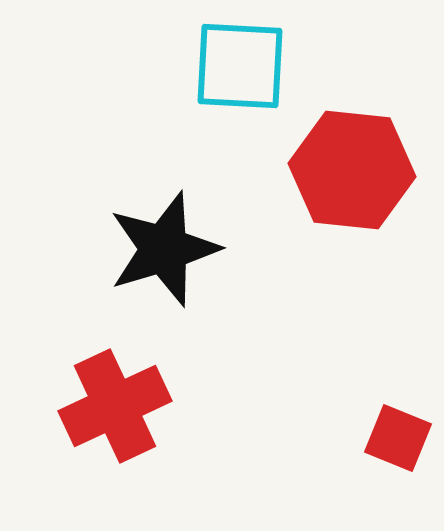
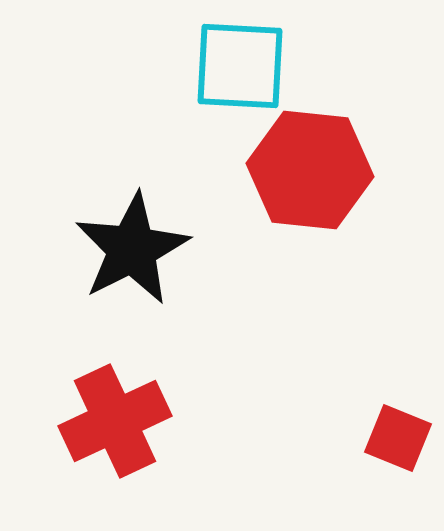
red hexagon: moved 42 px left
black star: moved 32 px left; rotated 10 degrees counterclockwise
red cross: moved 15 px down
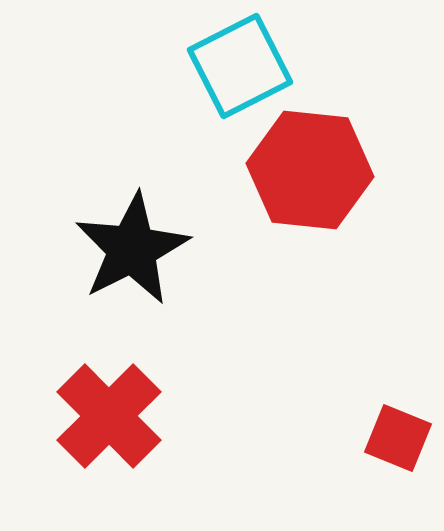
cyan square: rotated 30 degrees counterclockwise
red cross: moved 6 px left, 5 px up; rotated 20 degrees counterclockwise
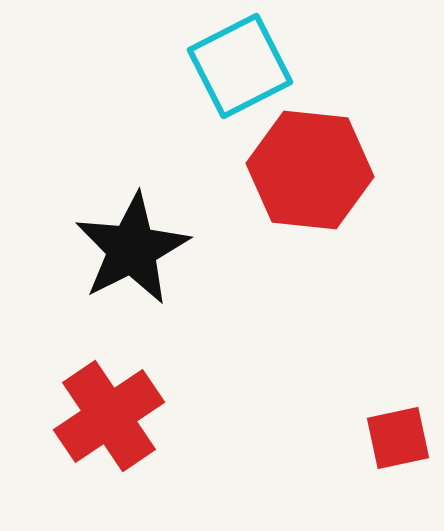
red cross: rotated 11 degrees clockwise
red square: rotated 34 degrees counterclockwise
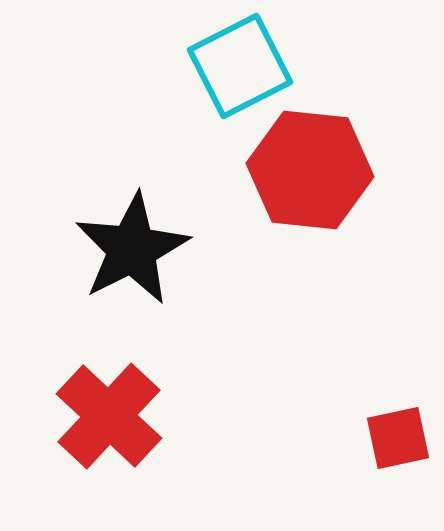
red cross: rotated 13 degrees counterclockwise
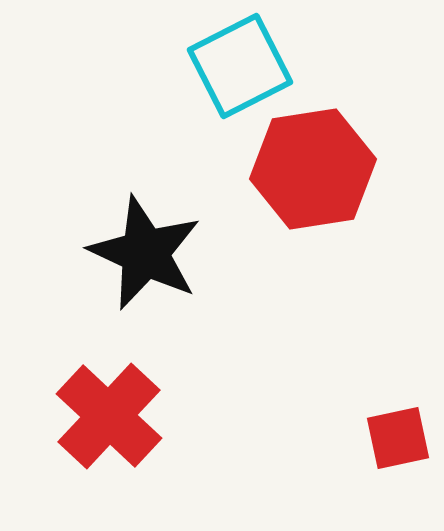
red hexagon: moved 3 px right, 1 px up; rotated 15 degrees counterclockwise
black star: moved 13 px right, 4 px down; rotated 20 degrees counterclockwise
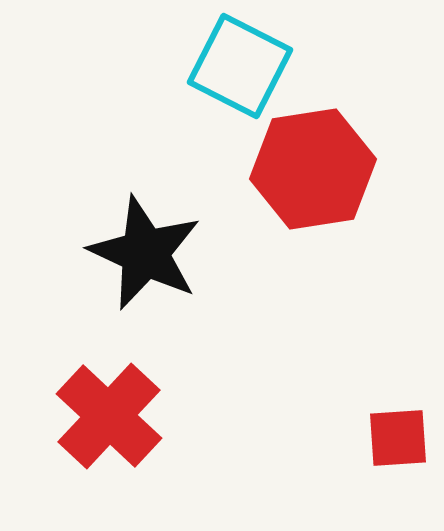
cyan square: rotated 36 degrees counterclockwise
red square: rotated 8 degrees clockwise
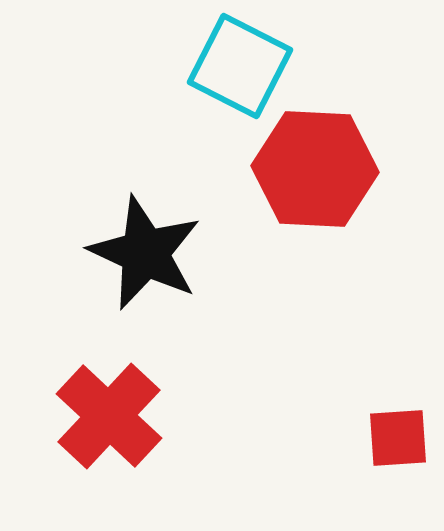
red hexagon: moved 2 px right; rotated 12 degrees clockwise
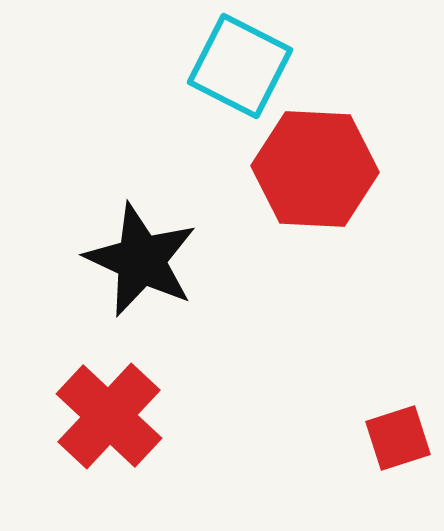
black star: moved 4 px left, 7 px down
red square: rotated 14 degrees counterclockwise
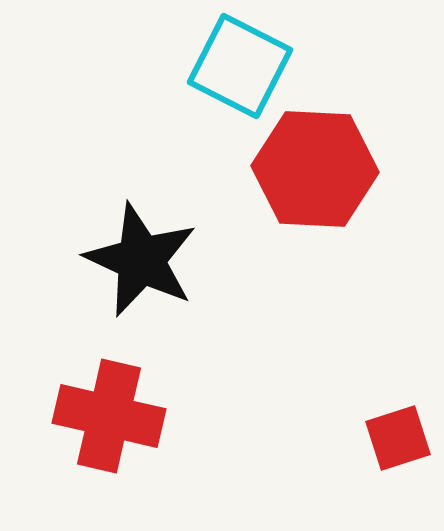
red cross: rotated 30 degrees counterclockwise
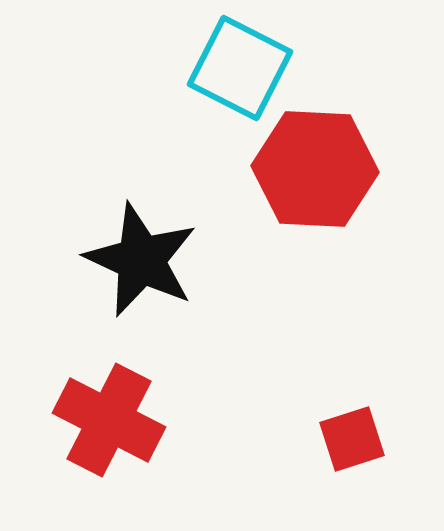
cyan square: moved 2 px down
red cross: moved 4 px down; rotated 14 degrees clockwise
red square: moved 46 px left, 1 px down
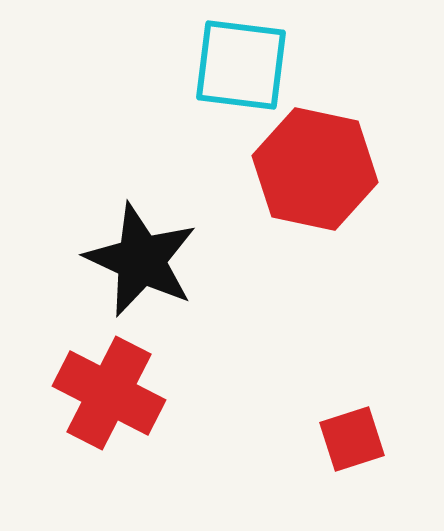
cyan square: moved 1 px right, 3 px up; rotated 20 degrees counterclockwise
red hexagon: rotated 9 degrees clockwise
red cross: moved 27 px up
